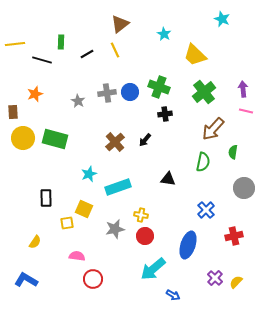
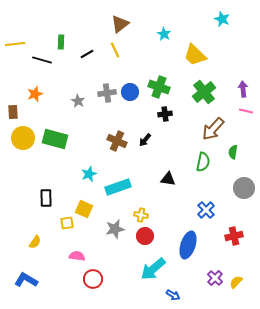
brown cross at (115, 142): moved 2 px right, 1 px up; rotated 24 degrees counterclockwise
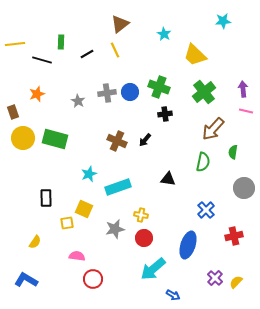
cyan star at (222, 19): moved 1 px right, 2 px down; rotated 28 degrees counterclockwise
orange star at (35, 94): moved 2 px right
brown rectangle at (13, 112): rotated 16 degrees counterclockwise
red circle at (145, 236): moved 1 px left, 2 px down
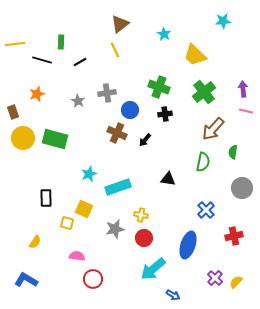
black line at (87, 54): moved 7 px left, 8 px down
blue circle at (130, 92): moved 18 px down
brown cross at (117, 141): moved 8 px up
gray circle at (244, 188): moved 2 px left
yellow square at (67, 223): rotated 24 degrees clockwise
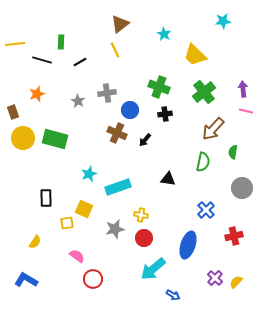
yellow square at (67, 223): rotated 24 degrees counterclockwise
pink semicircle at (77, 256): rotated 28 degrees clockwise
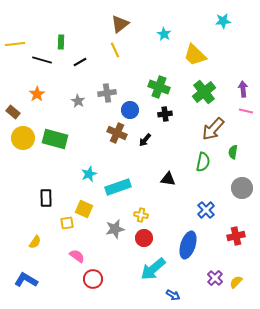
orange star at (37, 94): rotated 14 degrees counterclockwise
brown rectangle at (13, 112): rotated 32 degrees counterclockwise
red cross at (234, 236): moved 2 px right
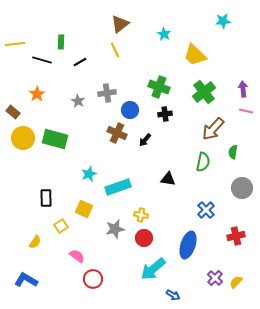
yellow square at (67, 223): moved 6 px left, 3 px down; rotated 24 degrees counterclockwise
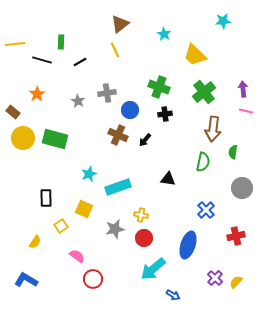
brown arrow at (213, 129): rotated 35 degrees counterclockwise
brown cross at (117, 133): moved 1 px right, 2 px down
